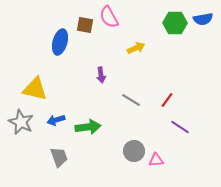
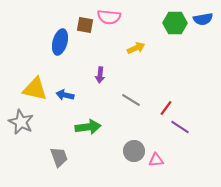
pink semicircle: rotated 55 degrees counterclockwise
purple arrow: moved 1 px left; rotated 14 degrees clockwise
red line: moved 1 px left, 8 px down
blue arrow: moved 9 px right, 25 px up; rotated 30 degrees clockwise
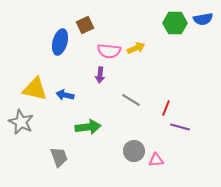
pink semicircle: moved 34 px down
brown square: rotated 36 degrees counterclockwise
red line: rotated 14 degrees counterclockwise
purple line: rotated 18 degrees counterclockwise
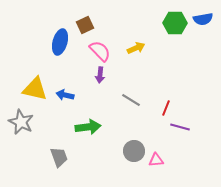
pink semicircle: moved 9 px left; rotated 140 degrees counterclockwise
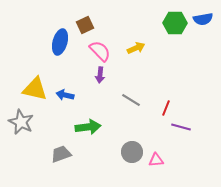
purple line: moved 1 px right
gray circle: moved 2 px left, 1 px down
gray trapezoid: moved 2 px right, 3 px up; rotated 90 degrees counterclockwise
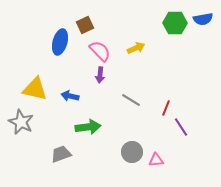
blue arrow: moved 5 px right, 1 px down
purple line: rotated 42 degrees clockwise
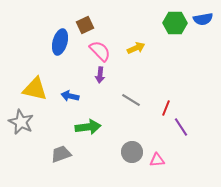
pink triangle: moved 1 px right
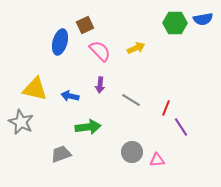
purple arrow: moved 10 px down
